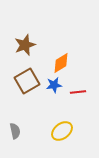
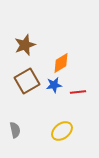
gray semicircle: moved 1 px up
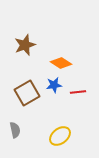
orange diamond: rotated 65 degrees clockwise
brown square: moved 12 px down
yellow ellipse: moved 2 px left, 5 px down
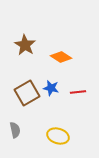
brown star: rotated 20 degrees counterclockwise
orange diamond: moved 6 px up
blue star: moved 3 px left, 3 px down; rotated 21 degrees clockwise
yellow ellipse: moved 2 px left; rotated 55 degrees clockwise
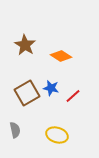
orange diamond: moved 1 px up
red line: moved 5 px left, 4 px down; rotated 35 degrees counterclockwise
yellow ellipse: moved 1 px left, 1 px up
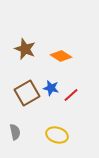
brown star: moved 4 px down; rotated 10 degrees counterclockwise
red line: moved 2 px left, 1 px up
gray semicircle: moved 2 px down
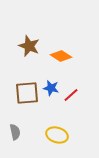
brown star: moved 4 px right, 3 px up
brown square: rotated 25 degrees clockwise
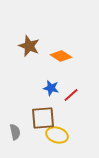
brown square: moved 16 px right, 25 px down
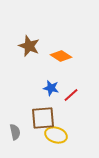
yellow ellipse: moved 1 px left
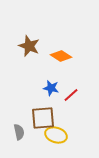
gray semicircle: moved 4 px right
